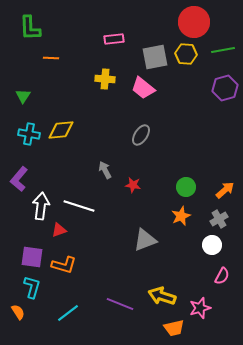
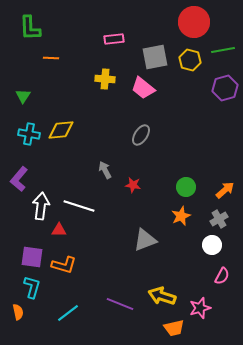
yellow hexagon: moved 4 px right, 6 px down; rotated 10 degrees clockwise
red triangle: rotated 21 degrees clockwise
orange semicircle: rotated 21 degrees clockwise
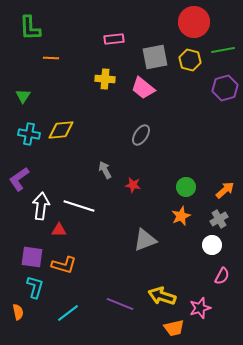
purple L-shape: rotated 15 degrees clockwise
cyan L-shape: moved 3 px right
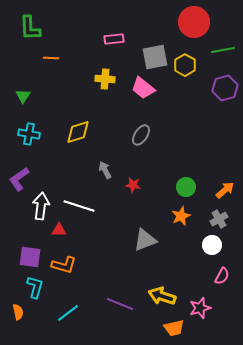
yellow hexagon: moved 5 px left, 5 px down; rotated 15 degrees clockwise
yellow diamond: moved 17 px right, 2 px down; rotated 12 degrees counterclockwise
purple square: moved 2 px left
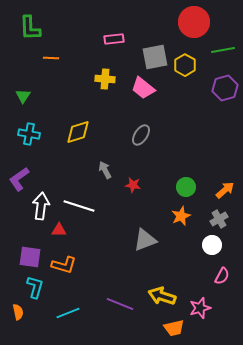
cyan line: rotated 15 degrees clockwise
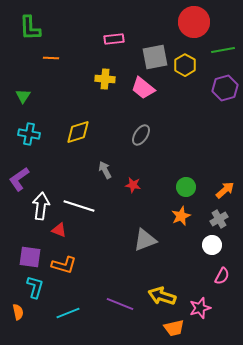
red triangle: rotated 21 degrees clockwise
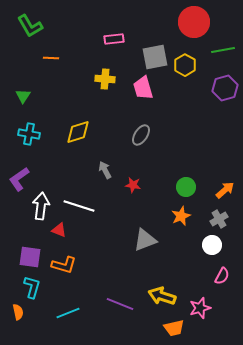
green L-shape: moved 2 px up; rotated 28 degrees counterclockwise
pink trapezoid: rotated 35 degrees clockwise
cyan L-shape: moved 3 px left
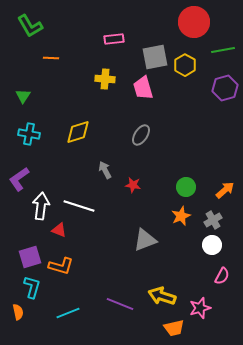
gray cross: moved 6 px left, 1 px down
purple square: rotated 25 degrees counterclockwise
orange L-shape: moved 3 px left, 1 px down
